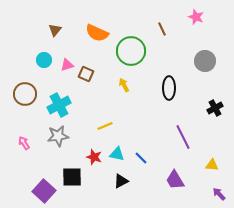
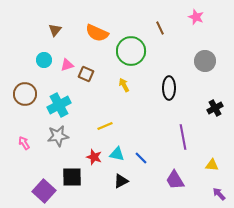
brown line: moved 2 px left, 1 px up
purple line: rotated 15 degrees clockwise
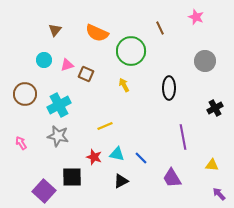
gray star: rotated 20 degrees clockwise
pink arrow: moved 3 px left
purple trapezoid: moved 3 px left, 2 px up
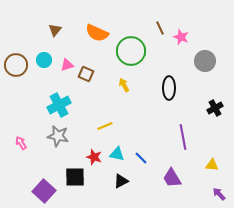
pink star: moved 15 px left, 20 px down
brown circle: moved 9 px left, 29 px up
black square: moved 3 px right
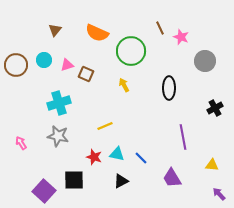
cyan cross: moved 2 px up; rotated 10 degrees clockwise
black square: moved 1 px left, 3 px down
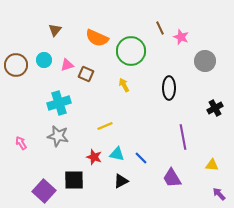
orange semicircle: moved 5 px down
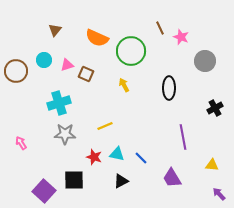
brown circle: moved 6 px down
gray star: moved 7 px right, 2 px up; rotated 10 degrees counterclockwise
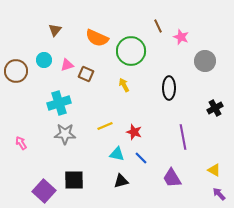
brown line: moved 2 px left, 2 px up
red star: moved 40 px right, 25 px up
yellow triangle: moved 2 px right, 5 px down; rotated 24 degrees clockwise
black triangle: rotated 14 degrees clockwise
